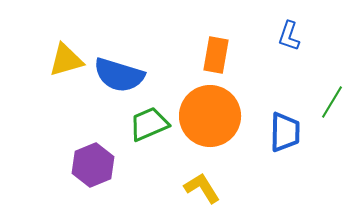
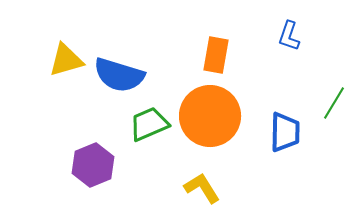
green line: moved 2 px right, 1 px down
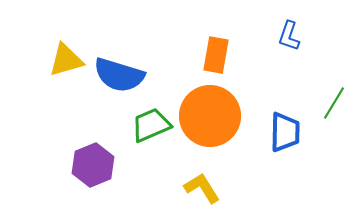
green trapezoid: moved 2 px right, 1 px down
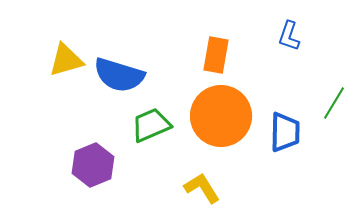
orange circle: moved 11 px right
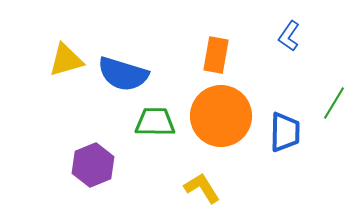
blue L-shape: rotated 16 degrees clockwise
blue semicircle: moved 4 px right, 1 px up
green trapezoid: moved 4 px right, 3 px up; rotated 24 degrees clockwise
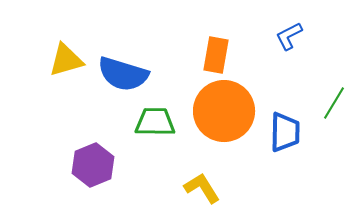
blue L-shape: rotated 28 degrees clockwise
orange circle: moved 3 px right, 5 px up
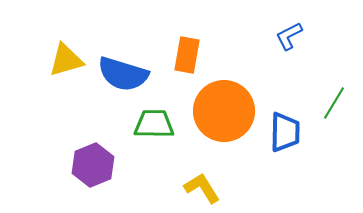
orange rectangle: moved 29 px left
green trapezoid: moved 1 px left, 2 px down
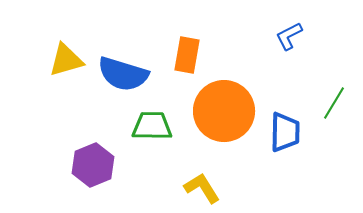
green trapezoid: moved 2 px left, 2 px down
